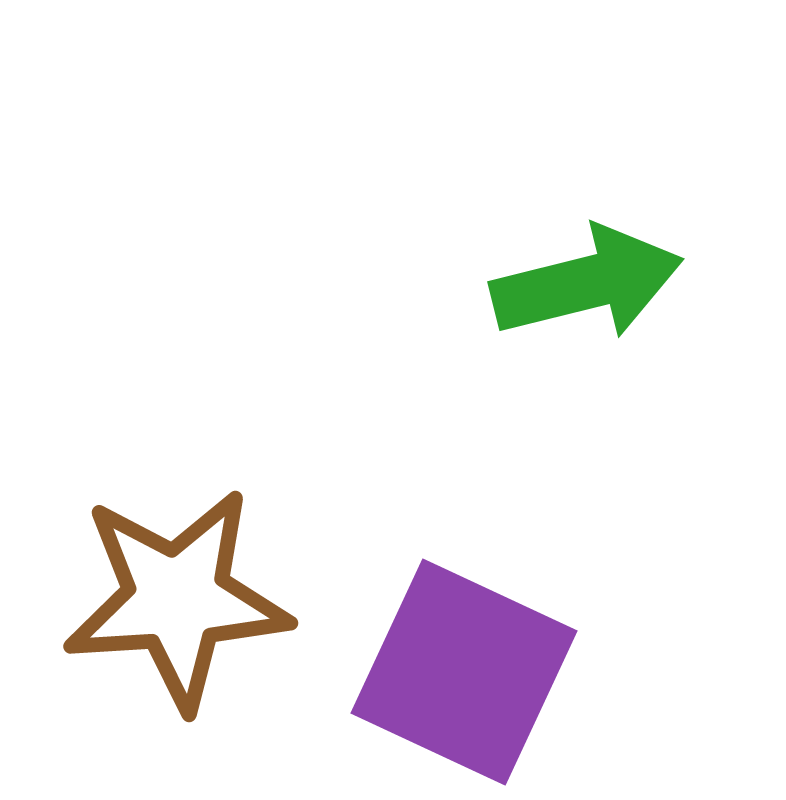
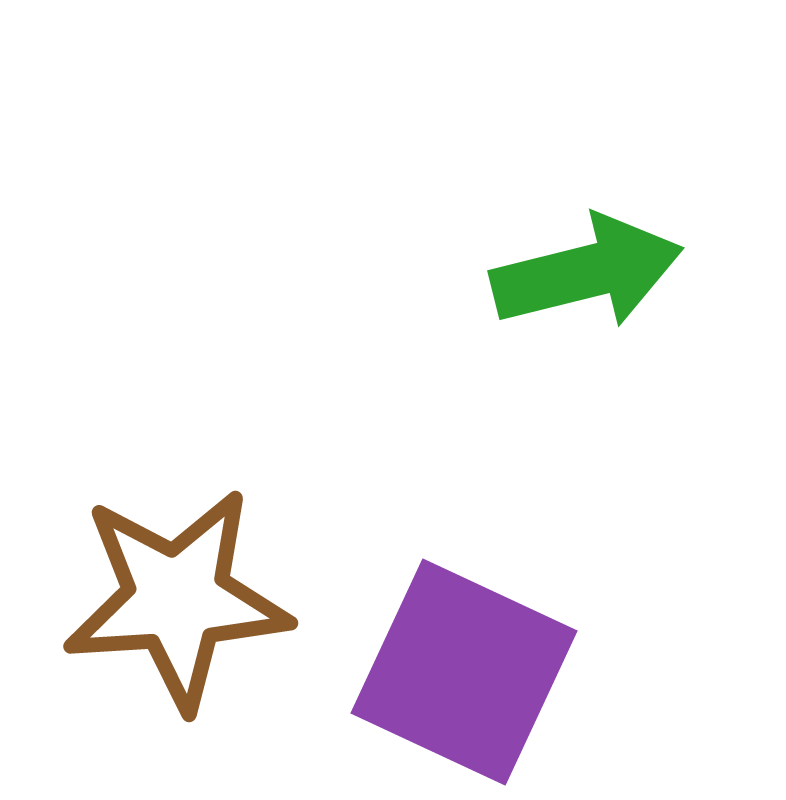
green arrow: moved 11 px up
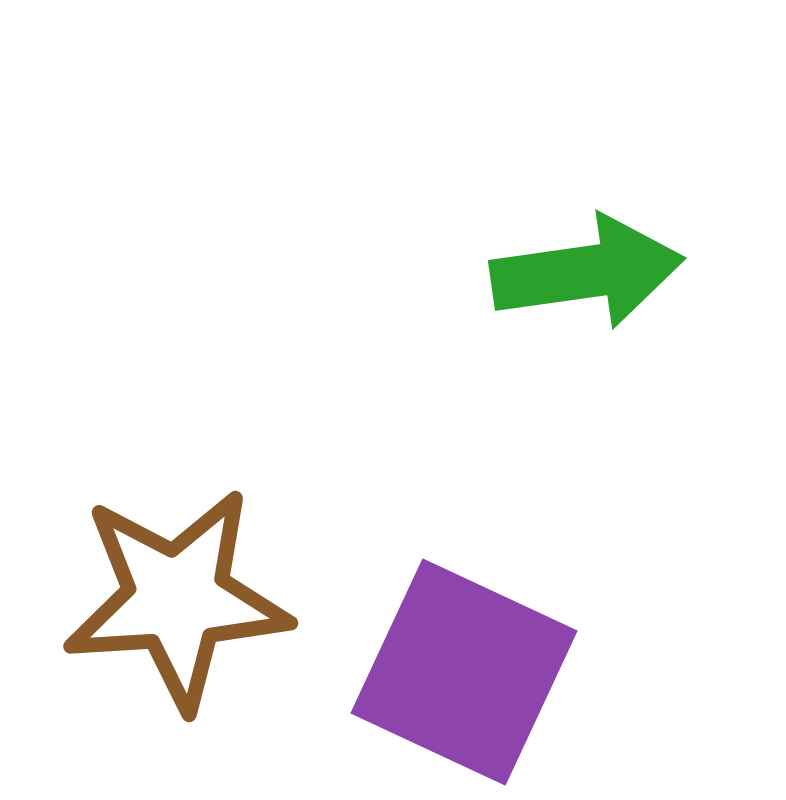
green arrow: rotated 6 degrees clockwise
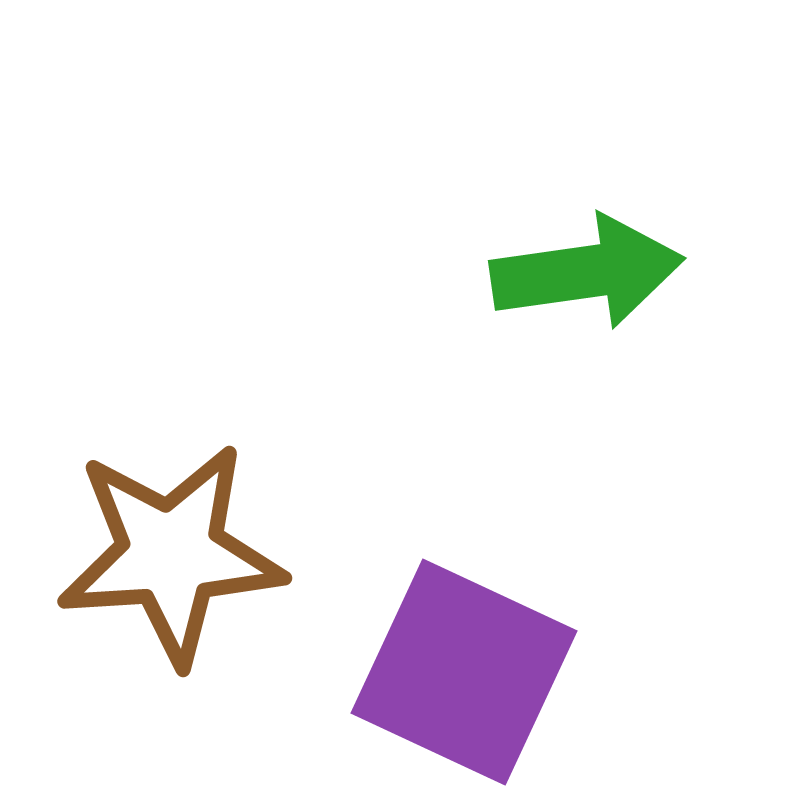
brown star: moved 6 px left, 45 px up
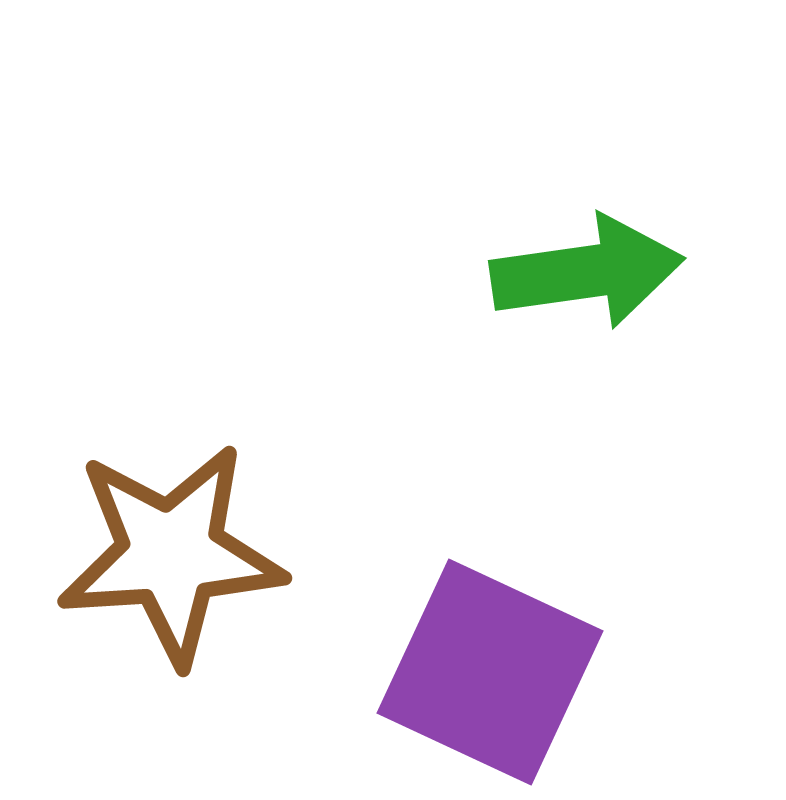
purple square: moved 26 px right
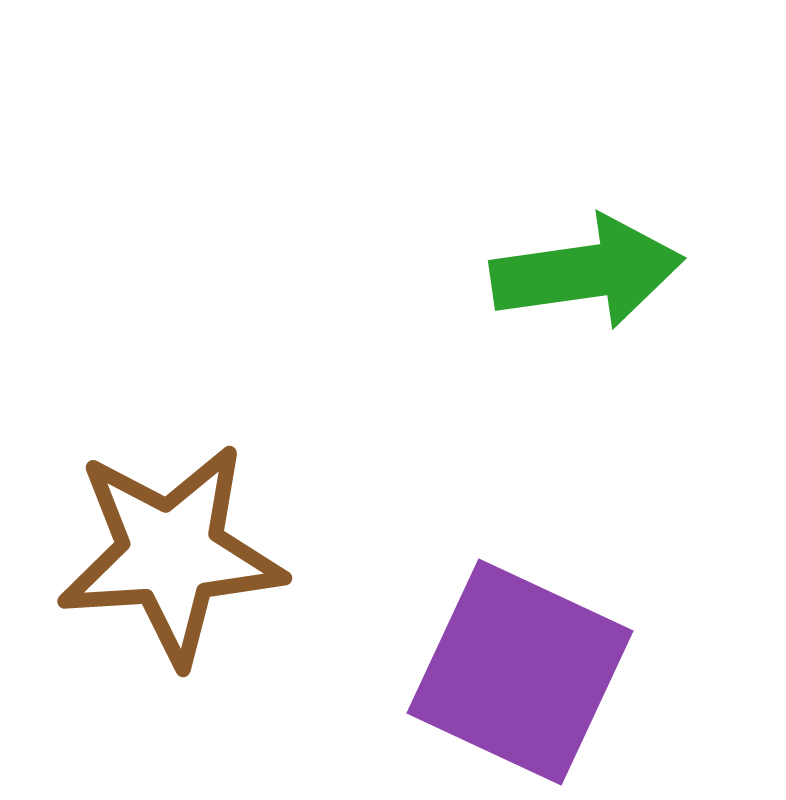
purple square: moved 30 px right
